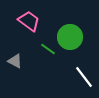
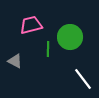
pink trapezoid: moved 2 px right, 4 px down; rotated 50 degrees counterclockwise
green line: rotated 56 degrees clockwise
white line: moved 1 px left, 2 px down
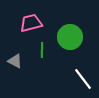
pink trapezoid: moved 2 px up
green line: moved 6 px left, 1 px down
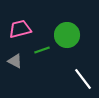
pink trapezoid: moved 11 px left, 6 px down
green circle: moved 3 px left, 2 px up
green line: rotated 70 degrees clockwise
